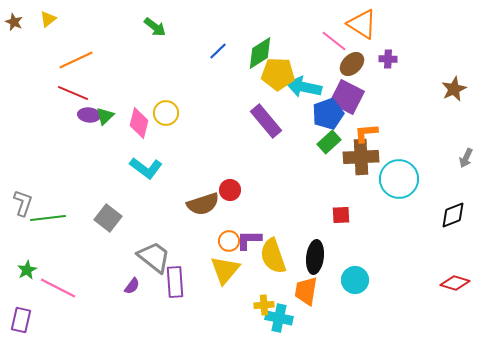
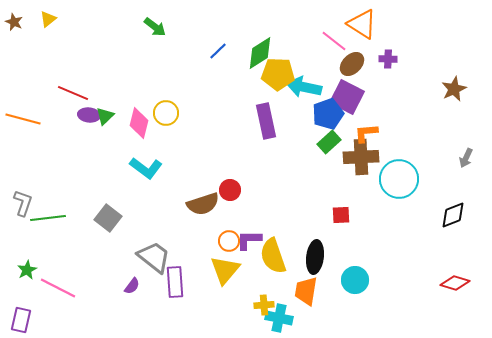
orange line at (76, 60): moved 53 px left, 59 px down; rotated 40 degrees clockwise
purple rectangle at (266, 121): rotated 28 degrees clockwise
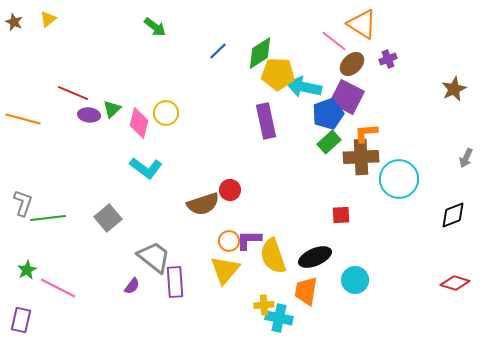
purple cross at (388, 59): rotated 24 degrees counterclockwise
green triangle at (105, 116): moved 7 px right, 7 px up
gray square at (108, 218): rotated 12 degrees clockwise
black ellipse at (315, 257): rotated 60 degrees clockwise
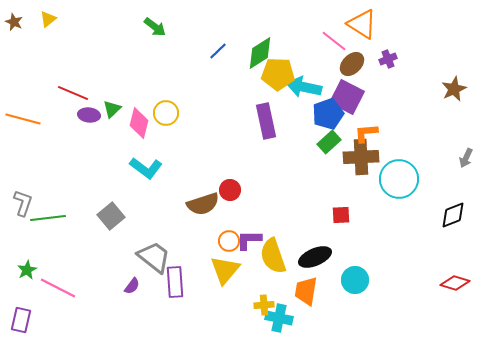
gray square at (108, 218): moved 3 px right, 2 px up
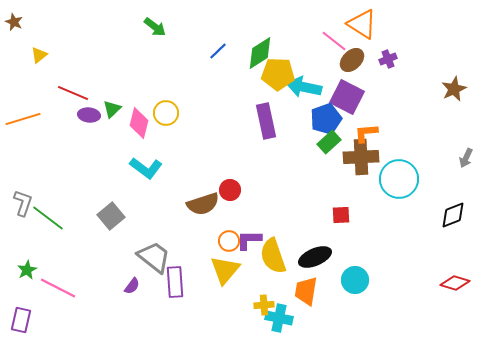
yellow triangle at (48, 19): moved 9 px left, 36 px down
brown ellipse at (352, 64): moved 4 px up
blue pentagon at (328, 114): moved 2 px left, 5 px down
orange line at (23, 119): rotated 32 degrees counterclockwise
green line at (48, 218): rotated 44 degrees clockwise
